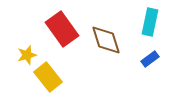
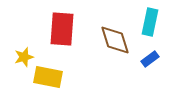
red rectangle: rotated 40 degrees clockwise
brown diamond: moved 9 px right
yellow star: moved 3 px left, 2 px down
yellow rectangle: rotated 40 degrees counterclockwise
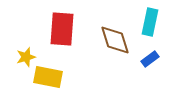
yellow star: moved 2 px right
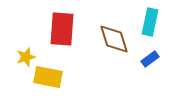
brown diamond: moved 1 px left, 1 px up
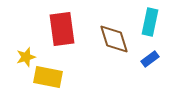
red rectangle: rotated 12 degrees counterclockwise
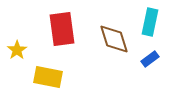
yellow star: moved 9 px left, 7 px up; rotated 18 degrees counterclockwise
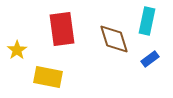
cyan rectangle: moved 3 px left, 1 px up
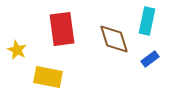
yellow star: rotated 12 degrees counterclockwise
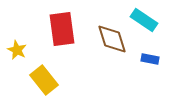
cyan rectangle: moved 3 px left, 1 px up; rotated 68 degrees counterclockwise
brown diamond: moved 2 px left
blue rectangle: rotated 48 degrees clockwise
yellow rectangle: moved 4 px left, 3 px down; rotated 40 degrees clockwise
